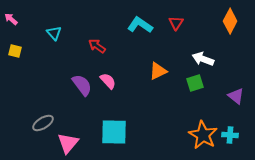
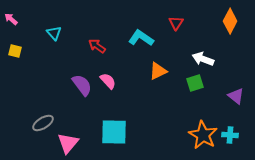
cyan L-shape: moved 1 px right, 13 px down
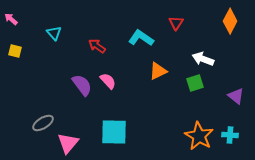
orange star: moved 4 px left, 1 px down
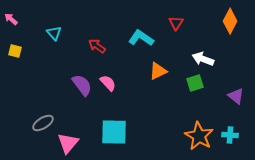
pink semicircle: moved 2 px down
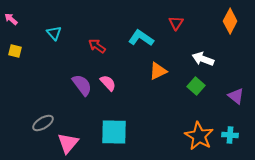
green square: moved 1 px right, 3 px down; rotated 30 degrees counterclockwise
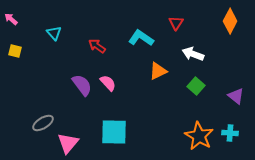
white arrow: moved 10 px left, 5 px up
cyan cross: moved 2 px up
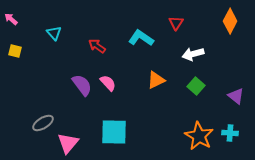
white arrow: rotated 35 degrees counterclockwise
orange triangle: moved 2 px left, 9 px down
